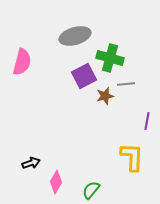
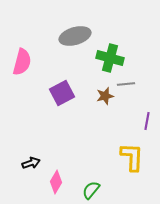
purple square: moved 22 px left, 17 px down
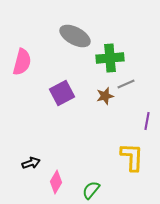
gray ellipse: rotated 44 degrees clockwise
green cross: rotated 20 degrees counterclockwise
gray line: rotated 18 degrees counterclockwise
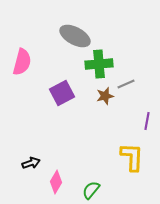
green cross: moved 11 px left, 6 px down
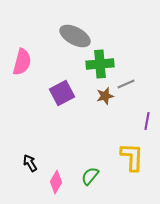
green cross: moved 1 px right
black arrow: moved 1 px left; rotated 102 degrees counterclockwise
green semicircle: moved 1 px left, 14 px up
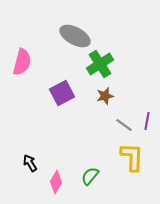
green cross: rotated 28 degrees counterclockwise
gray line: moved 2 px left, 41 px down; rotated 60 degrees clockwise
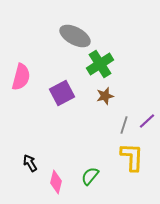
pink semicircle: moved 1 px left, 15 px down
purple line: rotated 36 degrees clockwise
gray line: rotated 72 degrees clockwise
pink diamond: rotated 15 degrees counterclockwise
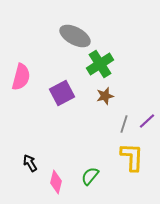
gray line: moved 1 px up
